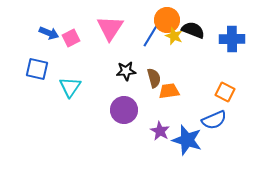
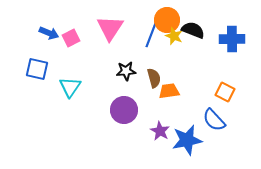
blue line: rotated 10 degrees counterclockwise
blue semicircle: rotated 70 degrees clockwise
blue star: rotated 28 degrees counterclockwise
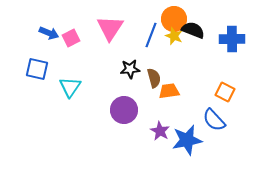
orange circle: moved 7 px right, 1 px up
black star: moved 4 px right, 2 px up
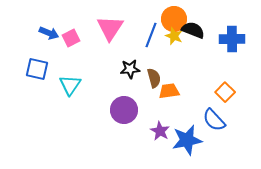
cyan triangle: moved 2 px up
orange square: rotated 18 degrees clockwise
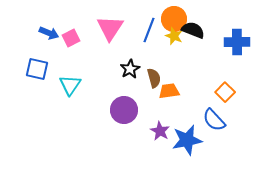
blue line: moved 2 px left, 5 px up
blue cross: moved 5 px right, 3 px down
black star: rotated 24 degrees counterclockwise
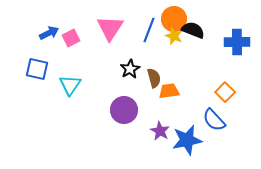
blue arrow: rotated 48 degrees counterclockwise
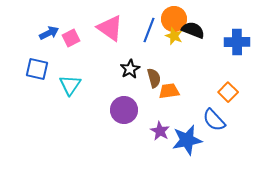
pink triangle: rotated 28 degrees counterclockwise
orange square: moved 3 px right
